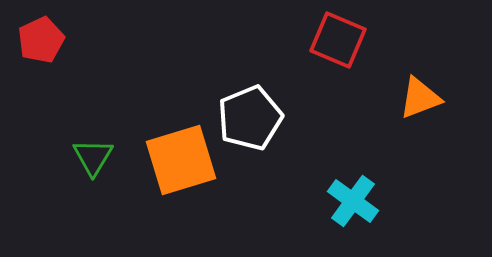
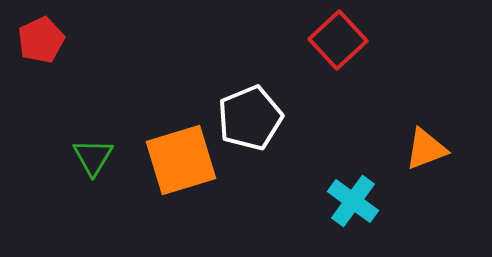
red square: rotated 24 degrees clockwise
orange triangle: moved 6 px right, 51 px down
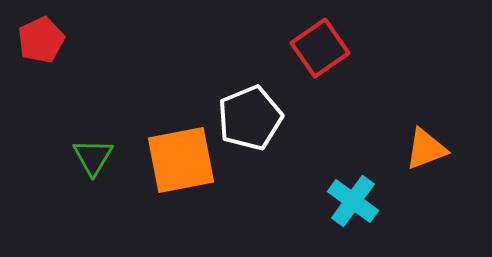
red square: moved 18 px left, 8 px down; rotated 8 degrees clockwise
orange square: rotated 6 degrees clockwise
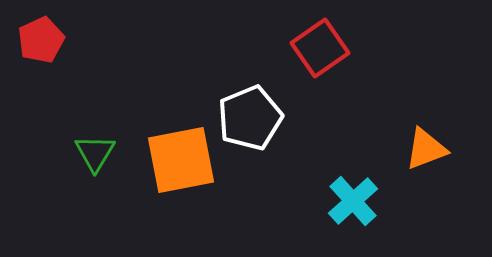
green triangle: moved 2 px right, 4 px up
cyan cross: rotated 12 degrees clockwise
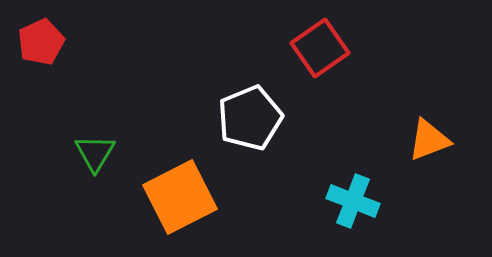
red pentagon: moved 2 px down
orange triangle: moved 3 px right, 9 px up
orange square: moved 1 px left, 37 px down; rotated 16 degrees counterclockwise
cyan cross: rotated 27 degrees counterclockwise
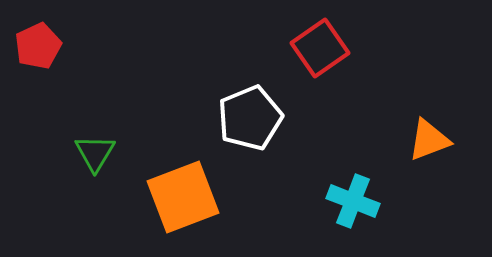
red pentagon: moved 3 px left, 4 px down
orange square: moved 3 px right; rotated 6 degrees clockwise
